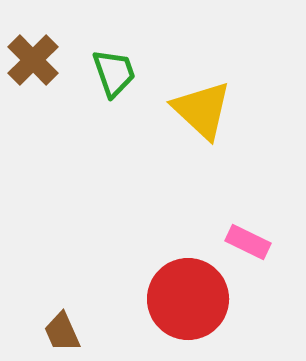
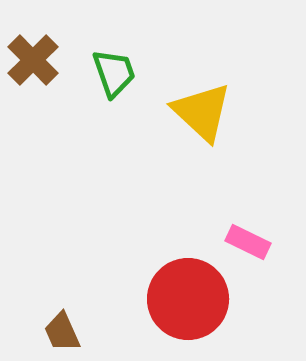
yellow triangle: moved 2 px down
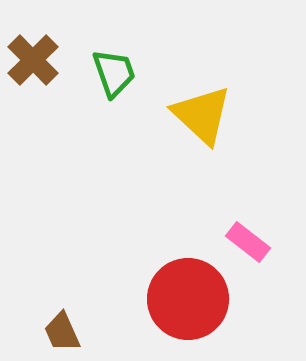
yellow triangle: moved 3 px down
pink rectangle: rotated 12 degrees clockwise
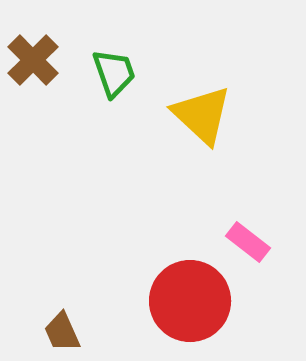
red circle: moved 2 px right, 2 px down
